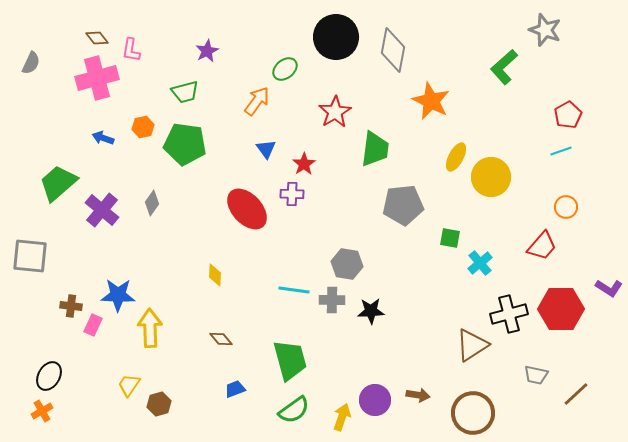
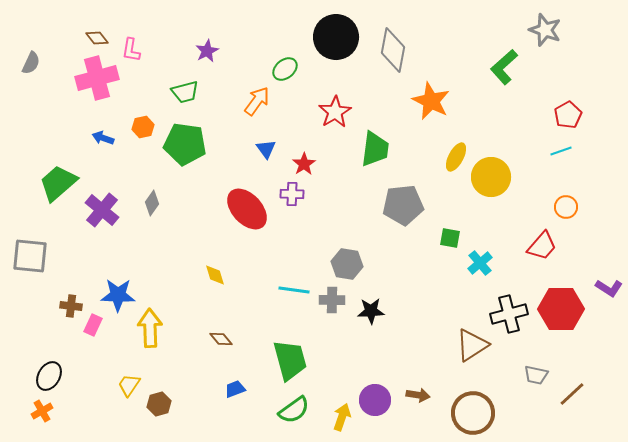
yellow diamond at (215, 275): rotated 20 degrees counterclockwise
brown line at (576, 394): moved 4 px left
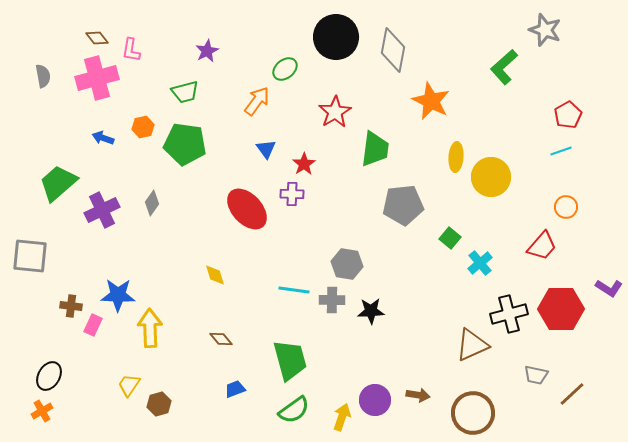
gray semicircle at (31, 63): moved 12 px right, 13 px down; rotated 35 degrees counterclockwise
yellow ellipse at (456, 157): rotated 24 degrees counterclockwise
purple cross at (102, 210): rotated 24 degrees clockwise
green square at (450, 238): rotated 30 degrees clockwise
brown triangle at (472, 345): rotated 9 degrees clockwise
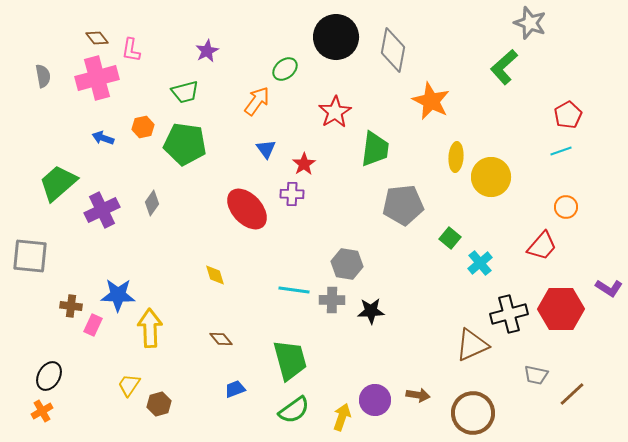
gray star at (545, 30): moved 15 px left, 7 px up
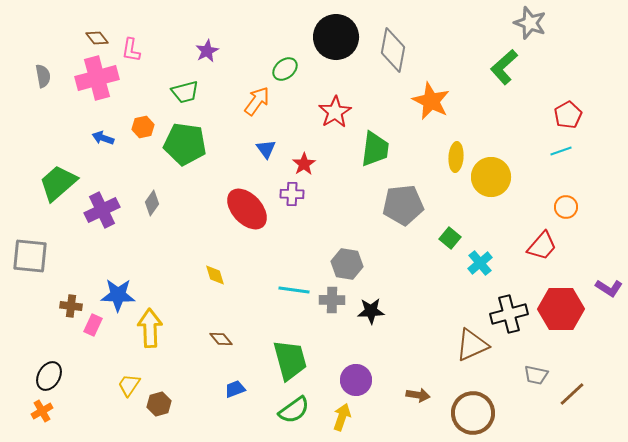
purple circle at (375, 400): moved 19 px left, 20 px up
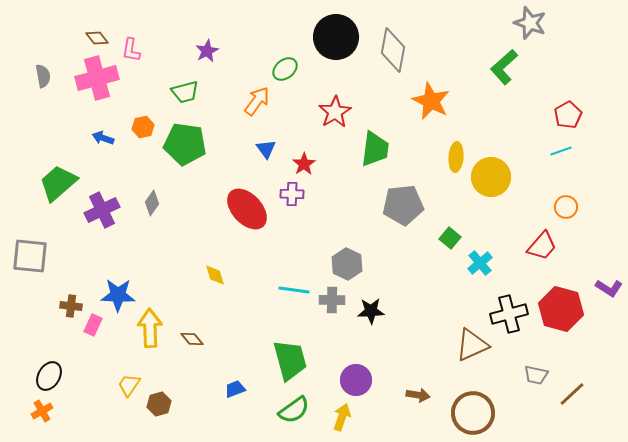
gray hexagon at (347, 264): rotated 16 degrees clockwise
red hexagon at (561, 309): rotated 15 degrees clockwise
brown diamond at (221, 339): moved 29 px left
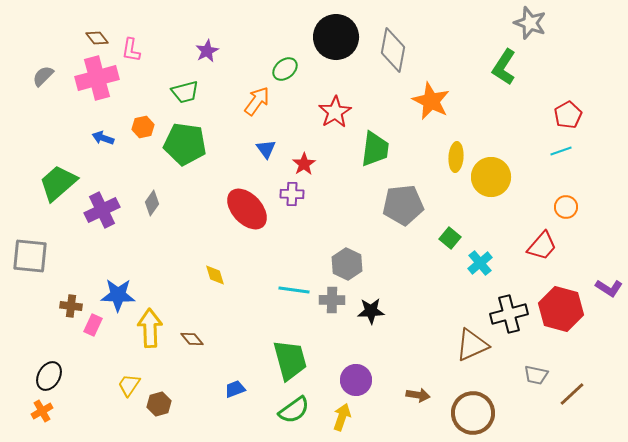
green L-shape at (504, 67): rotated 15 degrees counterclockwise
gray semicircle at (43, 76): rotated 125 degrees counterclockwise
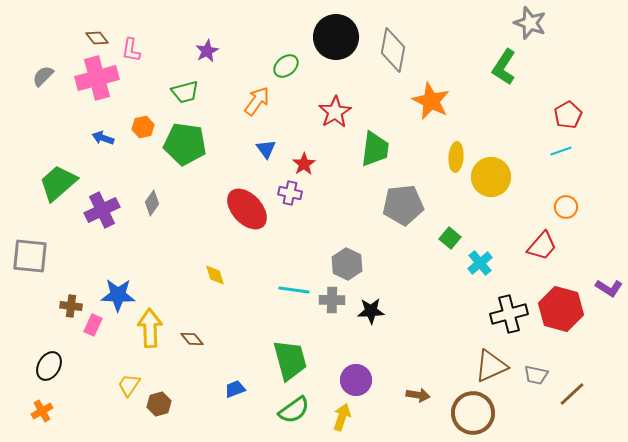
green ellipse at (285, 69): moved 1 px right, 3 px up
purple cross at (292, 194): moved 2 px left, 1 px up; rotated 10 degrees clockwise
brown triangle at (472, 345): moved 19 px right, 21 px down
black ellipse at (49, 376): moved 10 px up
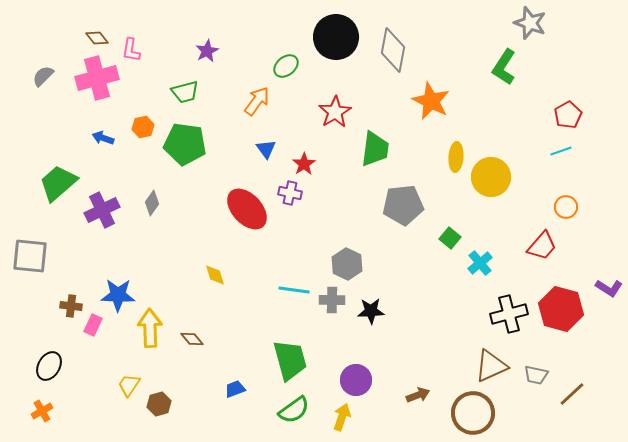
brown arrow at (418, 395): rotated 30 degrees counterclockwise
